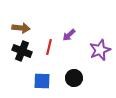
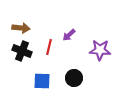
purple star: rotated 25 degrees clockwise
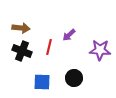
blue square: moved 1 px down
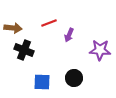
brown arrow: moved 8 px left
purple arrow: rotated 24 degrees counterclockwise
red line: moved 24 px up; rotated 56 degrees clockwise
black cross: moved 2 px right, 1 px up
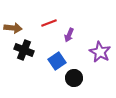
purple star: moved 2 px down; rotated 25 degrees clockwise
blue square: moved 15 px right, 21 px up; rotated 36 degrees counterclockwise
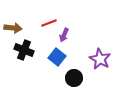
purple arrow: moved 5 px left
purple star: moved 7 px down
blue square: moved 4 px up; rotated 18 degrees counterclockwise
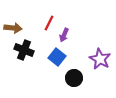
red line: rotated 42 degrees counterclockwise
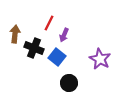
brown arrow: moved 2 px right, 6 px down; rotated 90 degrees counterclockwise
black cross: moved 10 px right, 2 px up
black circle: moved 5 px left, 5 px down
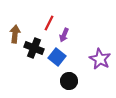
black circle: moved 2 px up
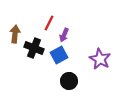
blue square: moved 2 px right, 2 px up; rotated 24 degrees clockwise
